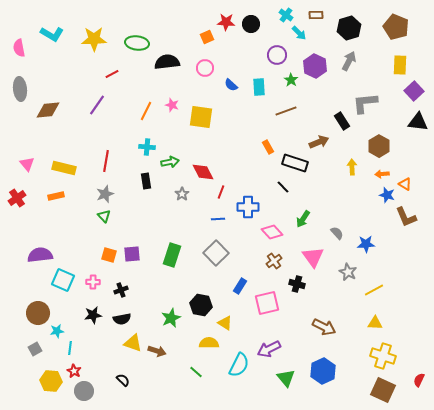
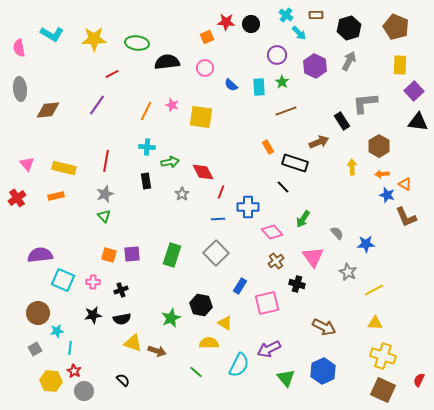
green star at (291, 80): moved 9 px left, 2 px down
brown cross at (274, 261): moved 2 px right
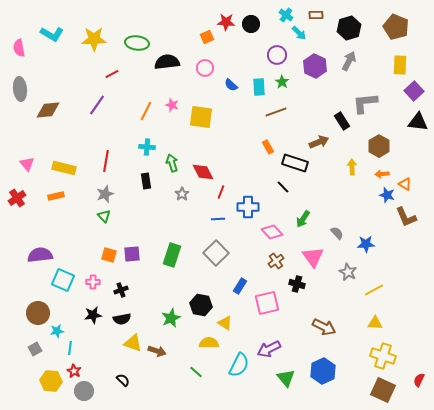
brown line at (286, 111): moved 10 px left, 1 px down
green arrow at (170, 162): moved 2 px right, 1 px down; rotated 96 degrees counterclockwise
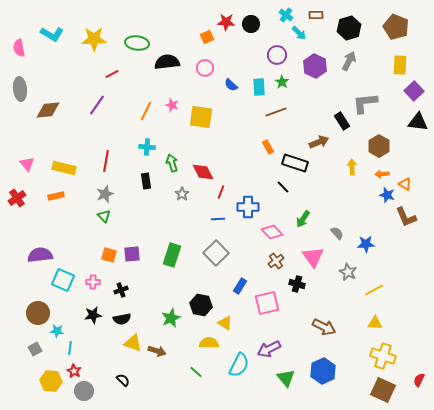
cyan star at (57, 331): rotated 16 degrees clockwise
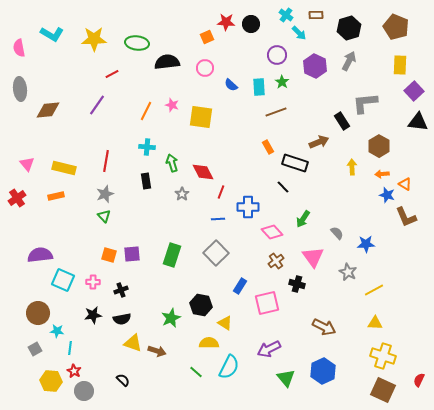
cyan semicircle at (239, 365): moved 10 px left, 2 px down
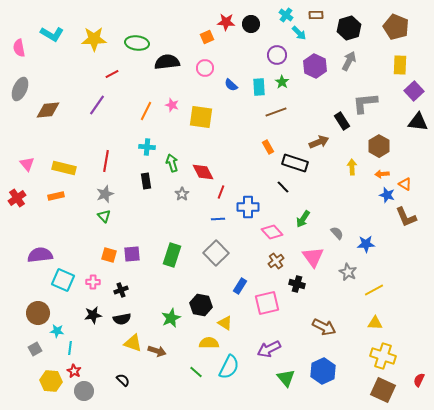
gray ellipse at (20, 89): rotated 30 degrees clockwise
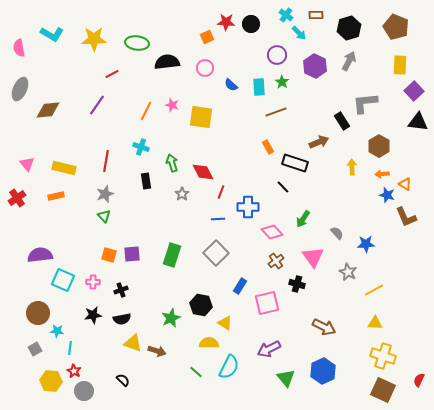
cyan cross at (147, 147): moved 6 px left; rotated 14 degrees clockwise
